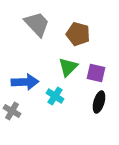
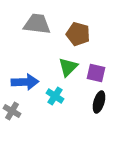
gray trapezoid: rotated 40 degrees counterclockwise
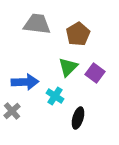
brown pentagon: rotated 25 degrees clockwise
purple square: moved 1 px left; rotated 24 degrees clockwise
black ellipse: moved 21 px left, 16 px down
gray cross: rotated 18 degrees clockwise
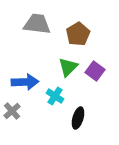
purple square: moved 2 px up
